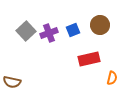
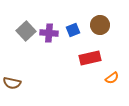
purple cross: rotated 24 degrees clockwise
red rectangle: moved 1 px right, 1 px up
orange semicircle: rotated 40 degrees clockwise
brown semicircle: moved 1 px down
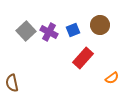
purple cross: moved 1 px up; rotated 24 degrees clockwise
red rectangle: moved 7 px left; rotated 35 degrees counterclockwise
brown semicircle: rotated 66 degrees clockwise
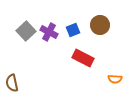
red rectangle: rotated 75 degrees clockwise
orange semicircle: moved 3 px right, 1 px down; rotated 40 degrees clockwise
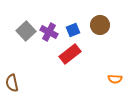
red rectangle: moved 13 px left, 4 px up; rotated 65 degrees counterclockwise
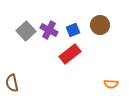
purple cross: moved 2 px up
orange semicircle: moved 4 px left, 5 px down
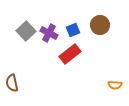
purple cross: moved 3 px down
orange semicircle: moved 4 px right, 1 px down
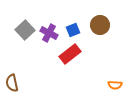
gray square: moved 1 px left, 1 px up
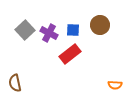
blue square: rotated 24 degrees clockwise
brown semicircle: moved 3 px right
